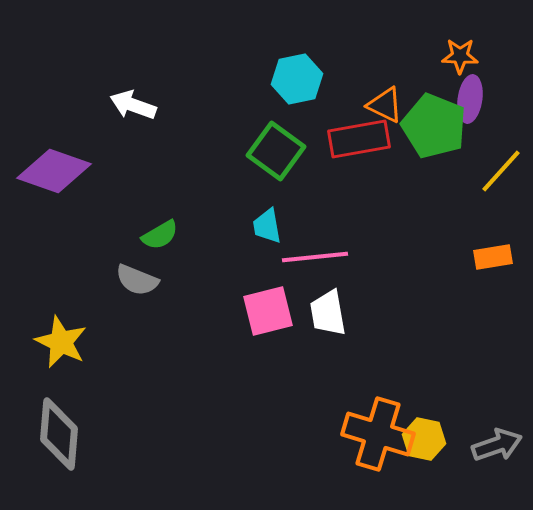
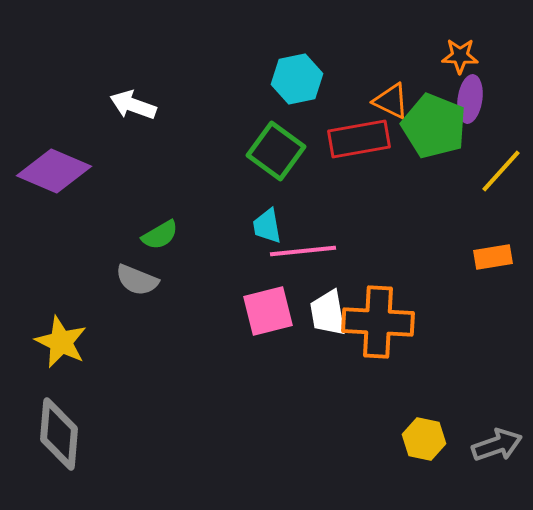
orange triangle: moved 6 px right, 4 px up
purple diamond: rotated 4 degrees clockwise
pink line: moved 12 px left, 6 px up
orange cross: moved 112 px up; rotated 14 degrees counterclockwise
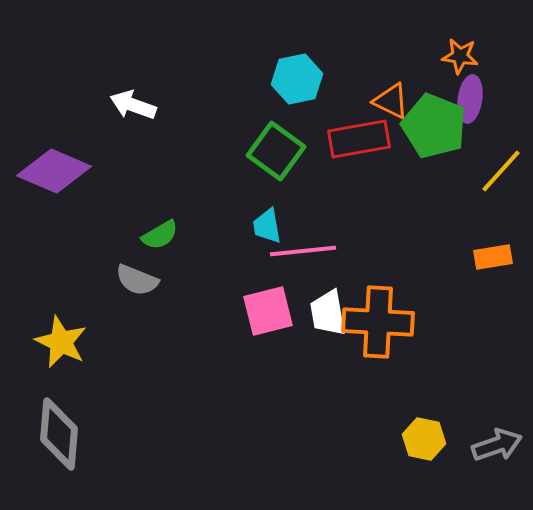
orange star: rotated 6 degrees clockwise
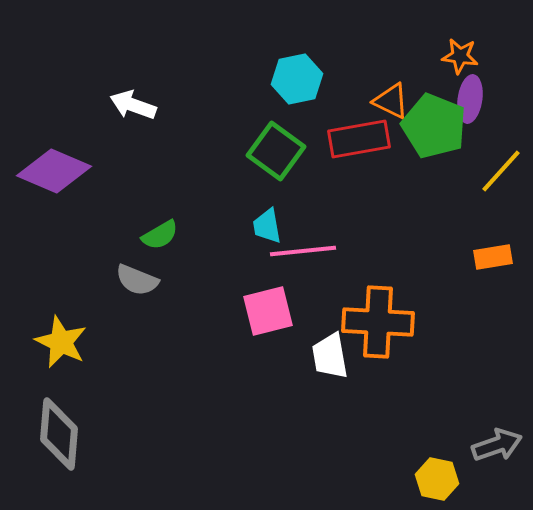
white trapezoid: moved 2 px right, 43 px down
yellow hexagon: moved 13 px right, 40 px down
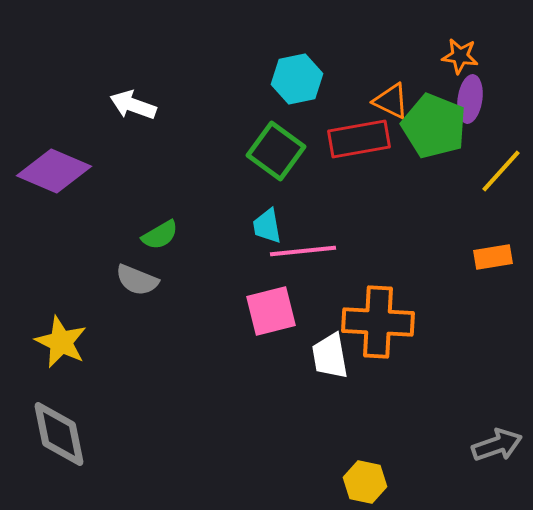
pink square: moved 3 px right
gray diamond: rotated 16 degrees counterclockwise
yellow hexagon: moved 72 px left, 3 px down
